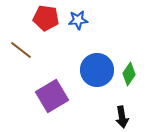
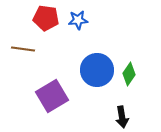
brown line: moved 2 px right, 1 px up; rotated 30 degrees counterclockwise
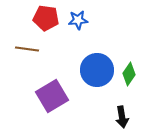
brown line: moved 4 px right
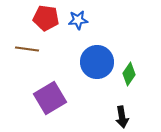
blue circle: moved 8 px up
purple square: moved 2 px left, 2 px down
